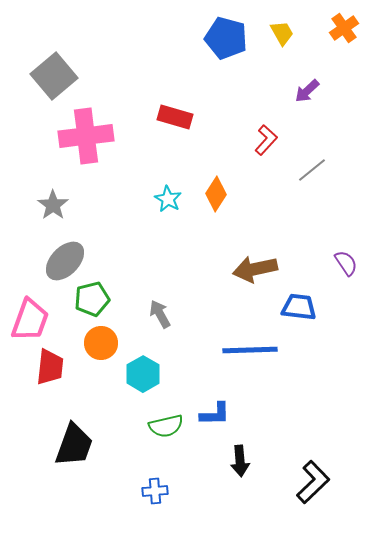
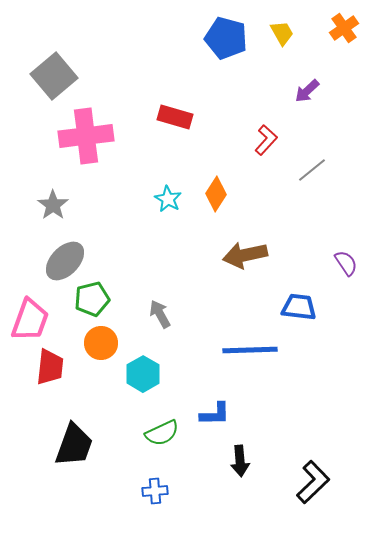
brown arrow: moved 10 px left, 14 px up
green semicircle: moved 4 px left, 7 px down; rotated 12 degrees counterclockwise
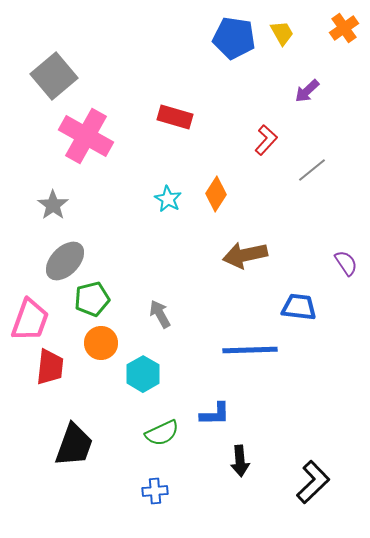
blue pentagon: moved 8 px right; rotated 6 degrees counterclockwise
pink cross: rotated 36 degrees clockwise
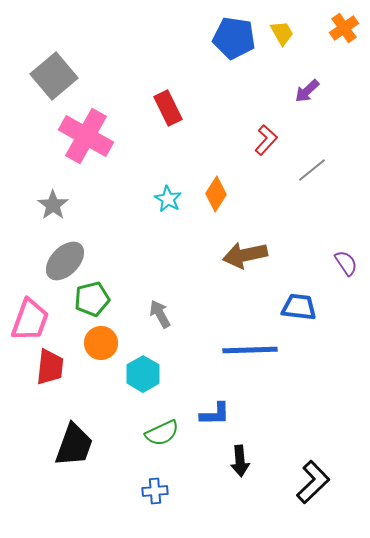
red rectangle: moved 7 px left, 9 px up; rotated 48 degrees clockwise
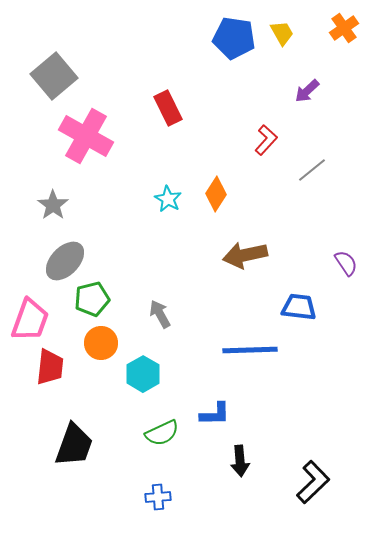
blue cross: moved 3 px right, 6 px down
